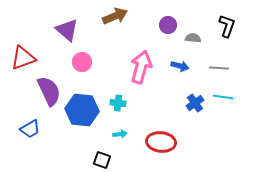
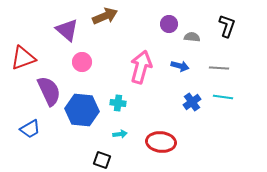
brown arrow: moved 10 px left
purple circle: moved 1 px right, 1 px up
gray semicircle: moved 1 px left, 1 px up
blue cross: moved 3 px left, 1 px up
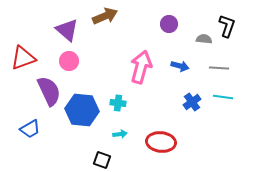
gray semicircle: moved 12 px right, 2 px down
pink circle: moved 13 px left, 1 px up
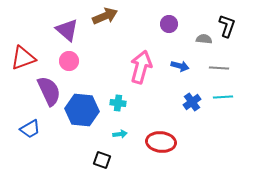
cyan line: rotated 12 degrees counterclockwise
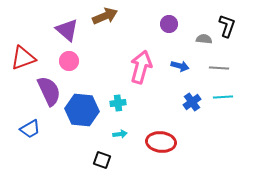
cyan cross: rotated 14 degrees counterclockwise
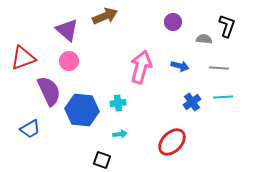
purple circle: moved 4 px right, 2 px up
red ellipse: moved 11 px right; rotated 52 degrees counterclockwise
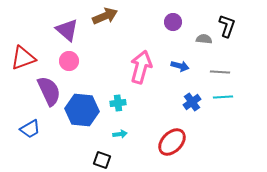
gray line: moved 1 px right, 4 px down
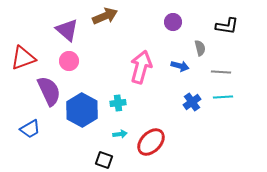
black L-shape: rotated 80 degrees clockwise
gray semicircle: moved 4 px left, 9 px down; rotated 70 degrees clockwise
gray line: moved 1 px right
blue hexagon: rotated 24 degrees clockwise
red ellipse: moved 21 px left
black square: moved 2 px right
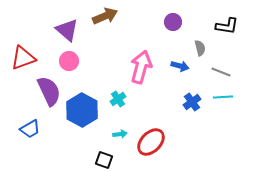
gray line: rotated 18 degrees clockwise
cyan cross: moved 4 px up; rotated 28 degrees counterclockwise
